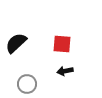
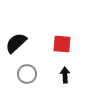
black arrow: moved 4 px down; rotated 98 degrees clockwise
gray circle: moved 10 px up
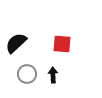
black arrow: moved 12 px left
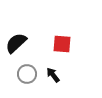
black arrow: rotated 35 degrees counterclockwise
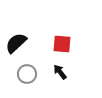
black arrow: moved 7 px right, 3 px up
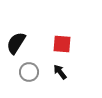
black semicircle: rotated 15 degrees counterclockwise
gray circle: moved 2 px right, 2 px up
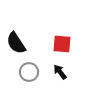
black semicircle: rotated 65 degrees counterclockwise
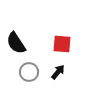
black arrow: moved 2 px left; rotated 77 degrees clockwise
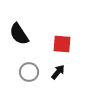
black semicircle: moved 3 px right, 9 px up
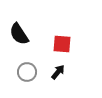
gray circle: moved 2 px left
